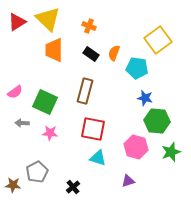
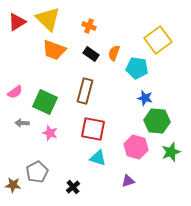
orange trapezoid: rotated 70 degrees counterclockwise
pink star: rotated 14 degrees clockwise
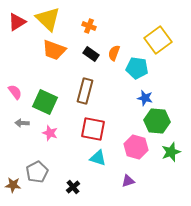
pink semicircle: rotated 91 degrees counterclockwise
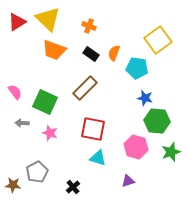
brown rectangle: moved 3 px up; rotated 30 degrees clockwise
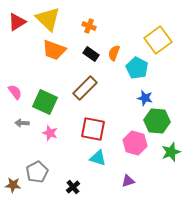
cyan pentagon: rotated 20 degrees clockwise
pink hexagon: moved 1 px left, 4 px up
